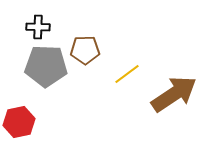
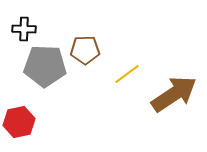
black cross: moved 14 px left, 2 px down
gray pentagon: moved 1 px left
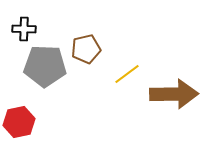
brown pentagon: moved 1 px right, 1 px up; rotated 12 degrees counterclockwise
brown arrow: rotated 33 degrees clockwise
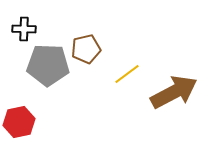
gray pentagon: moved 3 px right, 1 px up
brown arrow: moved 2 px up; rotated 27 degrees counterclockwise
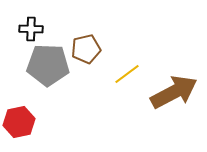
black cross: moved 7 px right
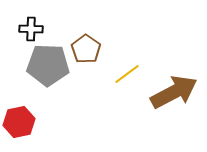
brown pentagon: rotated 24 degrees counterclockwise
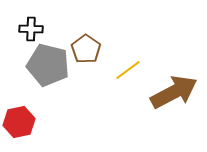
gray pentagon: rotated 12 degrees clockwise
yellow line: moved 1 px right, 4 px up
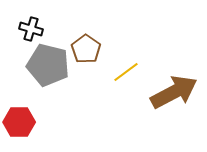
black cross: rotated 15 degrees clockwise
yellow line: moved 2 px left, 2 px down
red hexagon: rotated 12 degrees clockwise
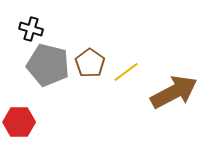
brown pentagon: moved 4 px right, 14 px down
